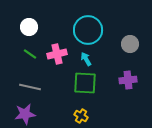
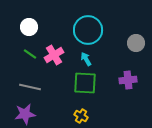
gray circle: moved 6 px right, 1 px up
pink cross: moved 3 px left, 1 px down; rotated 18 degrees counterclockwise
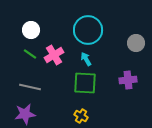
white circle: moved 2 px right, 3 px down
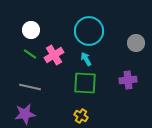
cyan circle: moved 1 px right, 1 px down
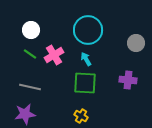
cyan circle: moved 1 px left, 1 px up
purple cross: rotated 12 degrees clockwise
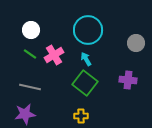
green square: rotated 35 degrees clockwise
yellow cross: rotated 32 degrees counterclockwise
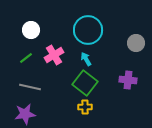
green line: moved 4 px left, 4 px down; rotated 72 degrees counterclockwise
yellow cross: moved 4 px right, 9 px up
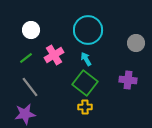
gray line: rotated 40 degrees clockwise
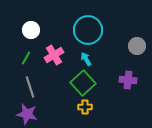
gray circle: moved 1 px right, 3 px down
green line: rotated 24 degrees counterclockwise
green square: moved 2 px left; rotated 10 degrees clockwise
gray line: rotated 20 degrees clockwise
purple star: moved 2 px right; rotated 20 degrees clockwise
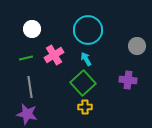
white circle: moved 1 px right, 1 px up
green line: rotated 48 degrees clockwise
gray line: rotated 10 degrees clockwise
